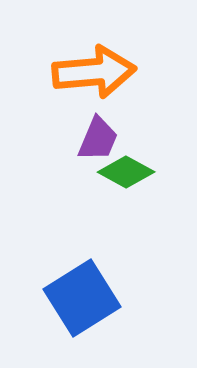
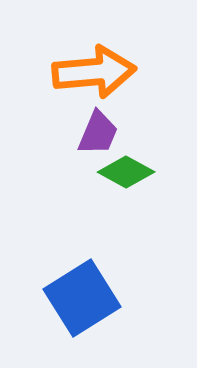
purple trapezoid: moved 6 px up
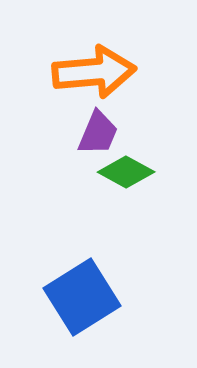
blue square: moved 1 px up
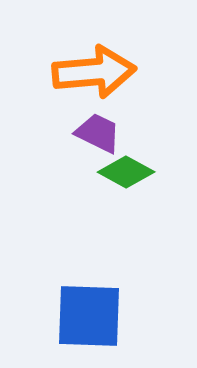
purple trapezoid: rotated 87 degrees counterclockwise
blue square: moved 7 px right, 19 px down; rotated 34 degrees clockwise
